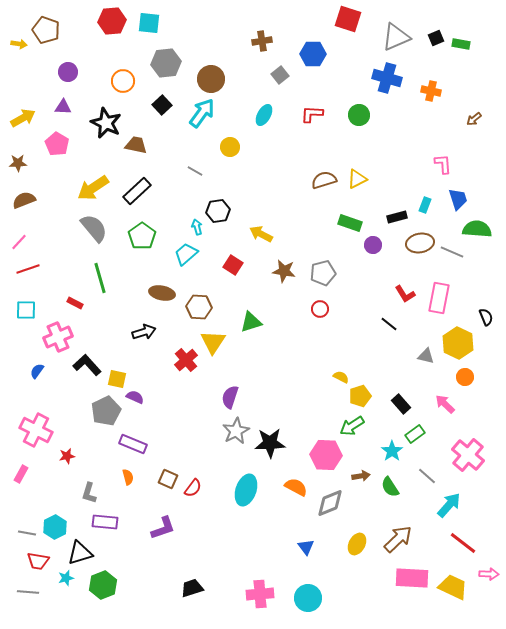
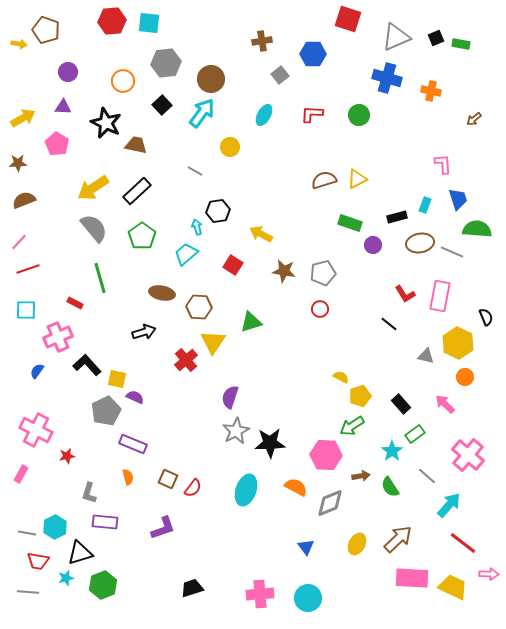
pink rectangle at (439, 298): moved 1 px right, 2 px up
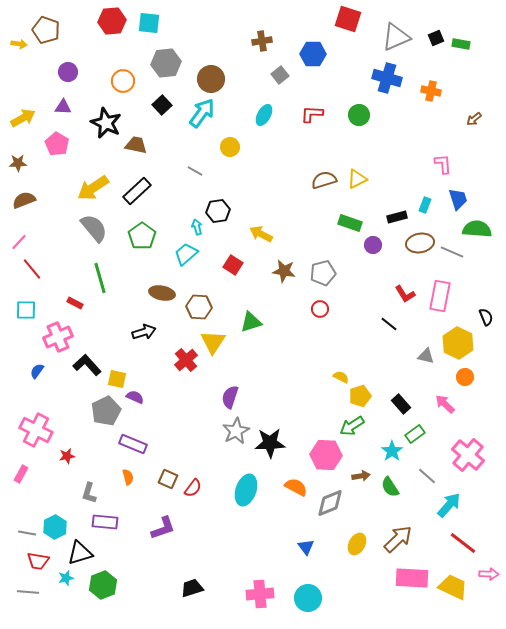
red line at (28, 269): moved 4 px right; rotated 70 degrees clockwise
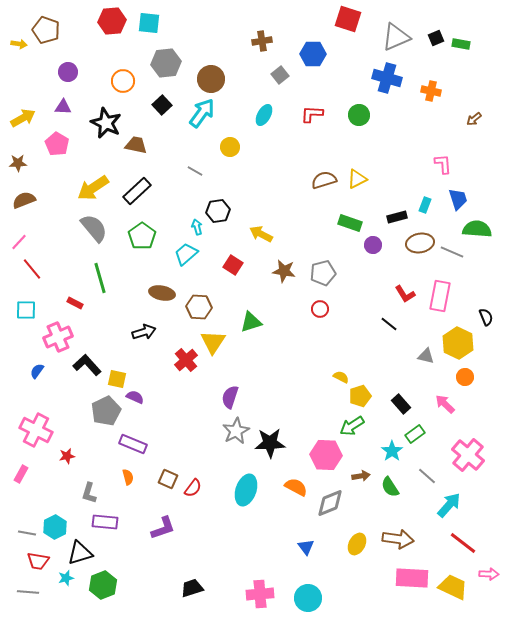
brown arrow at (398, 539): rotated 52 degrees clockwise
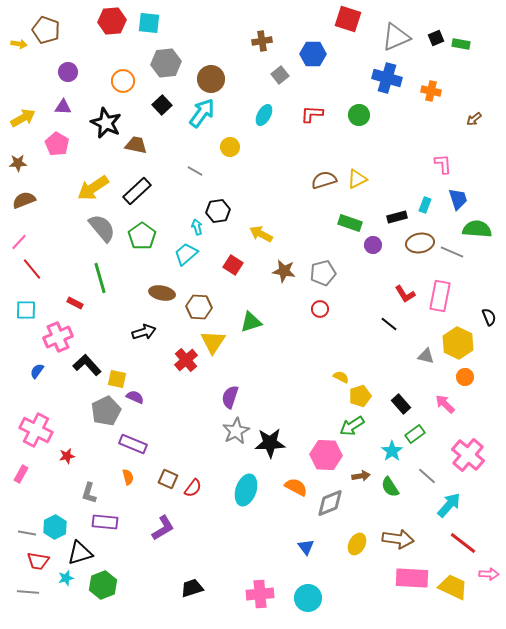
gray semicircle at (94, 228): moved 8 px right
black semicircle at (486, 317): moved 3 px right
purple L-shape at (163, 528): rotated 12 degrees counterclockwise
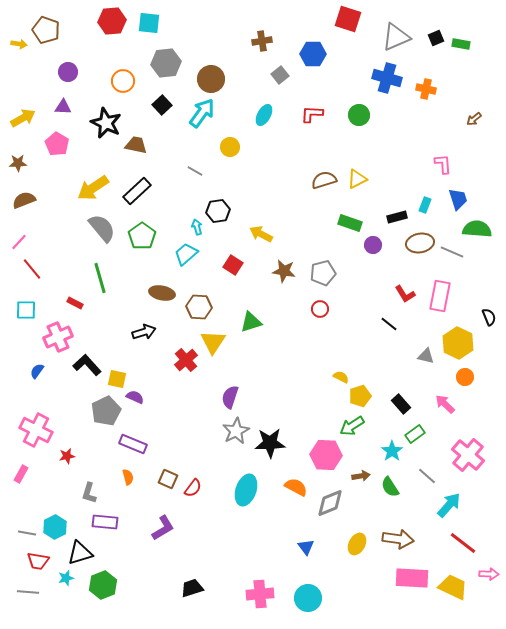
orange cross at (431, 91): moved 5 px left, 2 px up
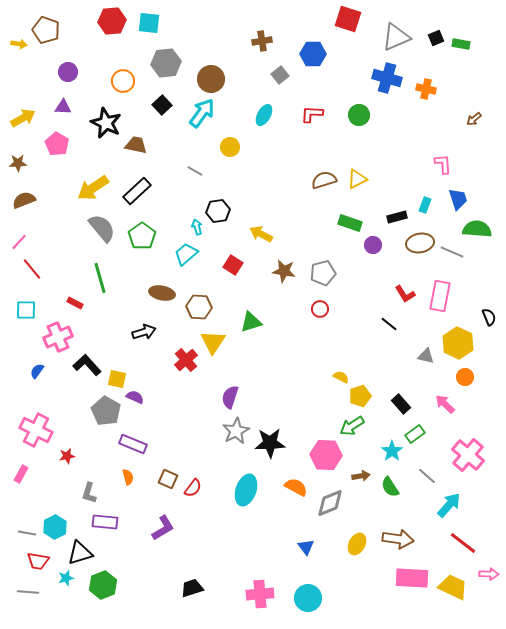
gray pentagon at (106, 411): rotated 16 degrees counterclockwise
